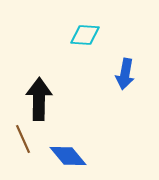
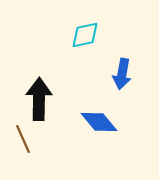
cyan diamond: rotated 16 degrees counterclockwise
blue arrow: moved 3 px left
blue diamond: moved 31 px right, 34 px up
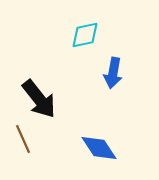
blue arrow: moved 9 px left, 1 px up
black arrow: rotated 141 degrees clockwise
blue diamond: moved 26 px down; rotated 6 degrees clockwise
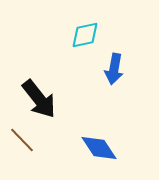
blue arrow: moved 1 px right, 4 px up
brown line: moved 1 px left, 1 px down; rotated 20 degrees counterclockwise
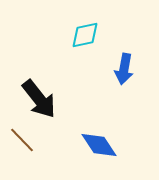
blue arrow: moved 10 px right
blue diamond: moved 3 px up
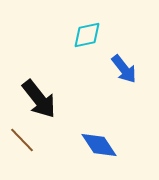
cyan diamond: moved 2 px right
blue arrow: rotated 48 degrees counterclockwise
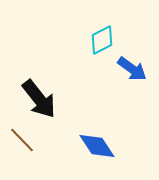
cyan diamond: moved 15 px right, 5 px down; rotated 16 degrees counterclockwise
blue arrow: moved 8 px right; rotated 16 degrees counterclockwise
blue diamond: moved 2 px left, 1 px down
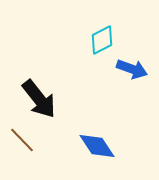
blue arrow: rotated 16 degrees counterclockwise
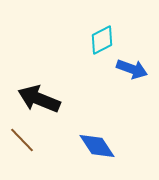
black arrow: rotated 150 degrees clockwise
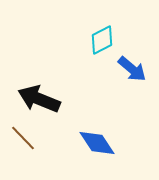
blue arrow: rotated 20 degrees clockwise
brown line: moved 1 px right, 2 px up
blue diamond: moved 3 px up
